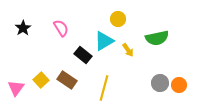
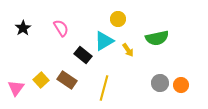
orange circle: moved 2 px right
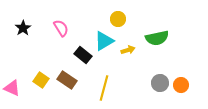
yellow arrow: rotated 72 degrees counterclockwise
yellow square: rotated 14 degrees counterclockwise
pink triangle: moved 4 px left; rotated 42 degrees counterclockwise
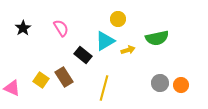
cyan triangle: moved 1 px right
brown rectangle: moved 3 px left, 3 px up; rotated 24 degrees clockwise
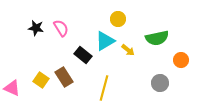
black star: moved 13 px right; rotated 28 degrees counterclockwise
yellow arrow: rotated 56 degrees clockwise
orange circle: moved 25 px up
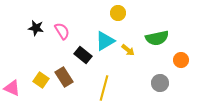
yellow circle: moved 6 px up
pink semicircle: moved 1 px right, 3 px down
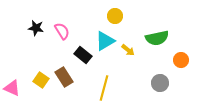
yellow circle: moved 3 px left, 3 px down
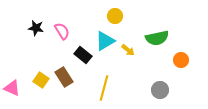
gray circle: moved 7 px down
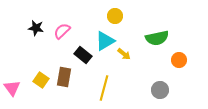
pink semicircle: rotated 102 degrees counterclockwise
yellow arrow: moved 4 px left, 4 px down
orange circle: moved 2 px left
brown rectangle: rotated 42 degrees clockwise
pink triangle: rotated 30 degrees clockwise
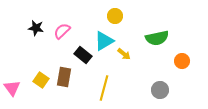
cyan triangle: moved 1 px left
orange circle: moved 3 px right, 1 px down
